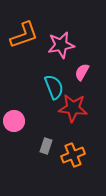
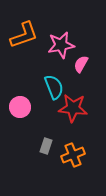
pink semicircle: moved 1 px left, 8 px up
pink circle: moved 6 px right, 14 px up
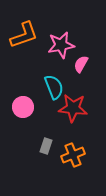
pink circle: moved 3 px right
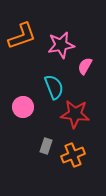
orange L-shape: moved 2 px left, 1 px down
pink semicircle: moved 4 px right, 2 px down
red star: moved 2 px right, 6 px down
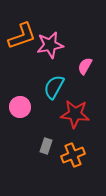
pink star: moved 11 px left
cyan semicircle: rotated 130 degrees counterclockwise
pink circle: moved 3 px left
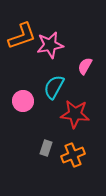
pink circle: moved 3 px right, 6 px up
gray rectangle: moved 2 px down
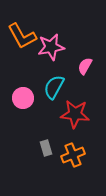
orange L-shape: rotated 80 degrees clockwise
pink star: moved 1 px right, 2 px down
pink circle: moved 3 px up
gray rectangle: rotated 35 degrees counterclockwise
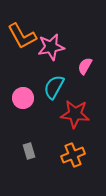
gray rectangle: moved 17 px left, 3 px down
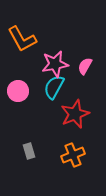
orange L-shape: moved 3 px down
pink star: moved 4 px right, 17 px down
pink circle: moved 5 px left, 7 px up
red star: rotated 28 degrees counterclockwise
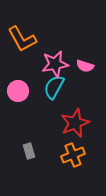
pink semicircle: rotated 102 degrees counterclockwise
red star: moved 9 px down
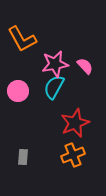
pink semicircle: rotated 150 degrees counterclockwise
gray rectangle: moved 6 px left, 6 px down; rotated 21 degrees clockwise
